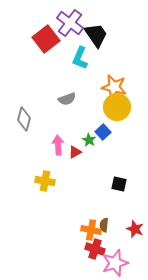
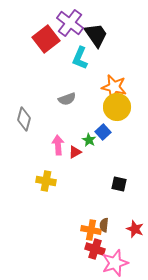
yellow cross: moved 1 px right
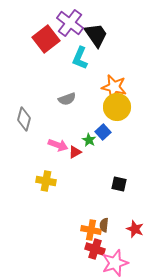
pink arrow: rotated 114 degrees clockwise
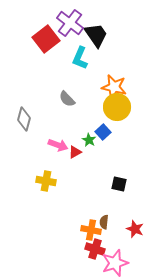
gray semicircle: rotated 66 degrees clockwise
brown semicircle: moved 3 px up
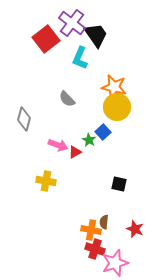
purple cross: moved 2 px right
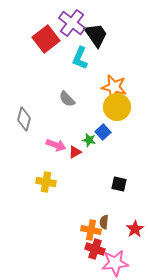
green star: rotated 16 degrees counterclockwise
pink arrow: moved 2 px left
yellow cross: moved 1 px down
red star: rotated 18 degrees clockwise
pink star: rotated 12 degrees clockwise
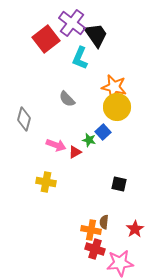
pink star: moved 5 px right
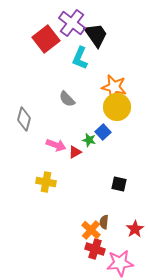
orange cross: rotated 30 degrees clockwise
